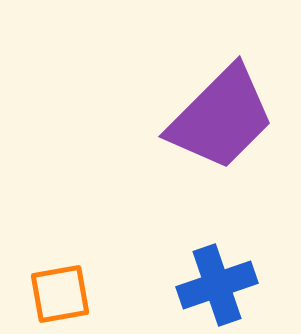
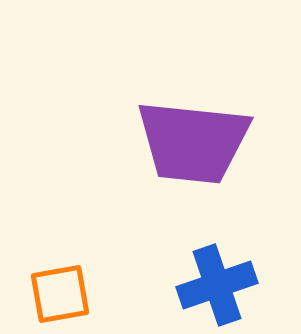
purple trapezoid: moved 28 px left, 24 px down; rotated 51 degrees clockwise
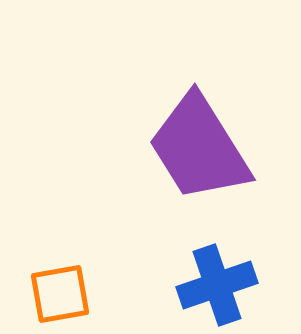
purple trapezoid: moved 6 px right, 6 px down; rotated 52 degrees clockwise
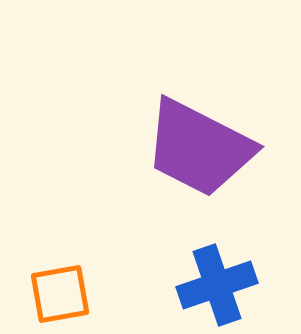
purple trapezoid: rotated 31 degrees counterclockwise
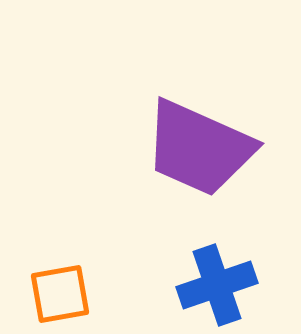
purple trapezoid: rotated 3 degrees counterclockwise
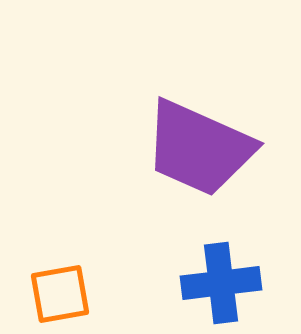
blue cross: moved 4 px right, 2 px up; rotated 12 degrees clockwise
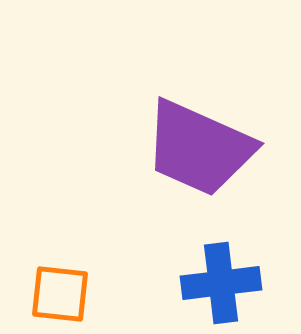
orange square: rotated 16 degrees clockwise
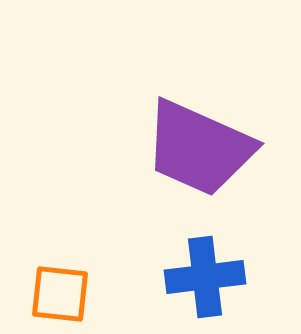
blue cross: moved 16 px left, 6 px up
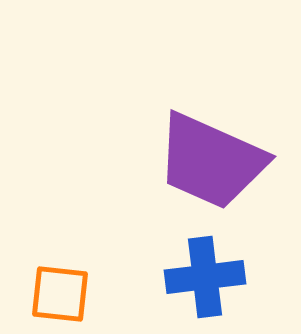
purple trapezoid: moved 12 px right, 13 px down
